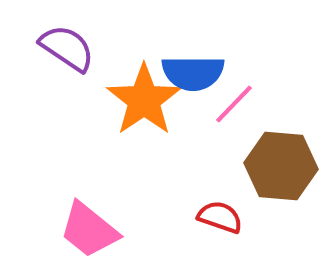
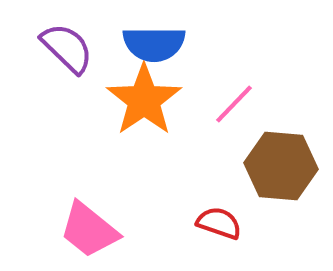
purple semicircle: rotated 10 degrees clockwise
blue semicircle: moved 39 px left, 29 px up
red semicircle: moved 1 px left, 6 px down
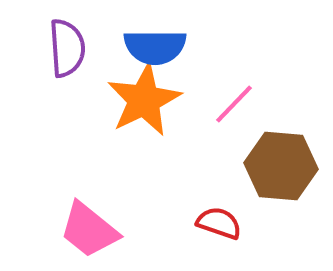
blue semicircle: moved 1 px right, 3 px down
purple semicircle: rotated 42 degrees clockwise
orange star: rotated 8 degrees clockwise
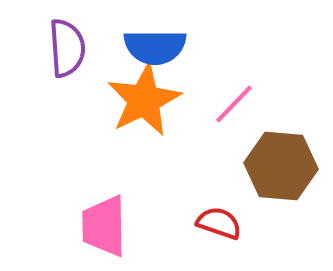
pink trapezoid: moved 15 px right, 4 px up; rotated 50 degrees clockwise
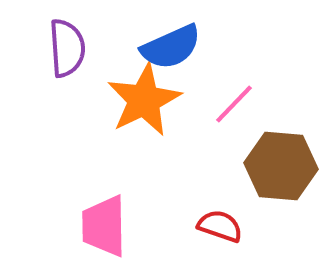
blue semicircle: moved 16 px right; rotated 24 degrees counterclockwise
red semicircle: moved 1 px right, 3 px down
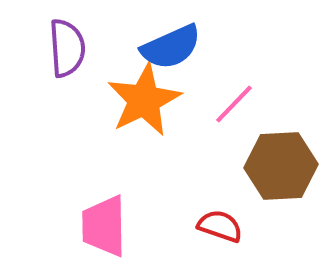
brown hexagon: rotated 8 degrees counterclockwise
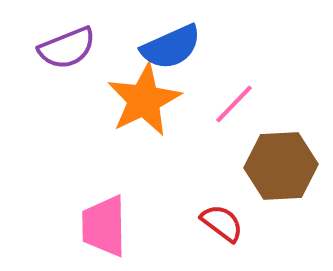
purple semicircle: rotated 72 degrees clockwise
red semicircle: moved 2 px right, 3 px up; rotated 18 degrees clockwise
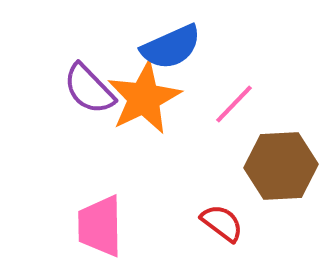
purple semicircle: moved 22 px right, 41 px down; rotated 68 degrees clockwise
orange star: moved 2 px up
pink trapezoid: moved 4 px left
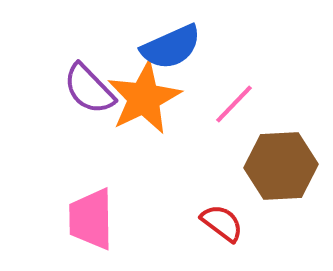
pink trapezoid: moved 9 px left, 7 px up
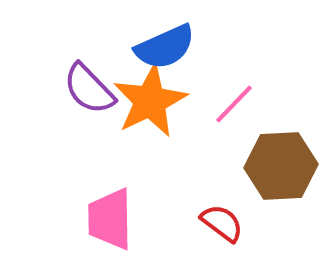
blue semicircle: moved 6 px left
orange star: moved 6 px right, 3 px down
pink trapezoid: moved 19 px right
